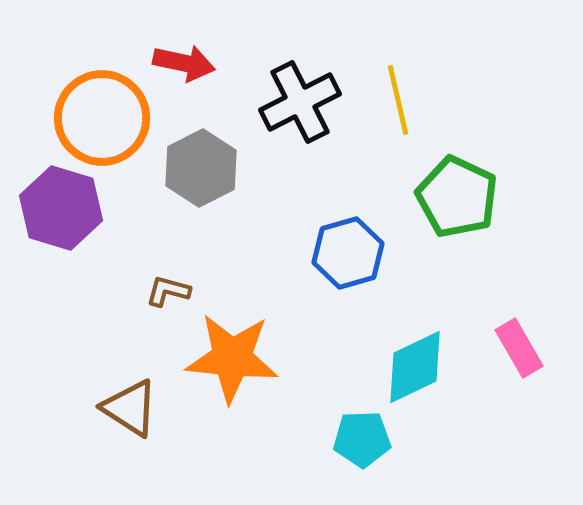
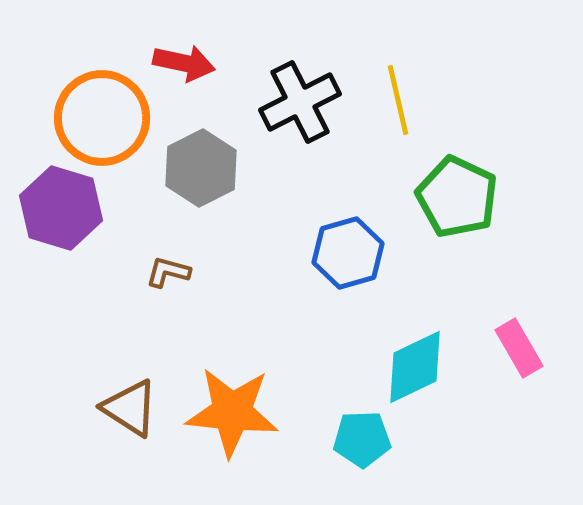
brown L-shape: moved 19 px up
orange star: moved 54 px down
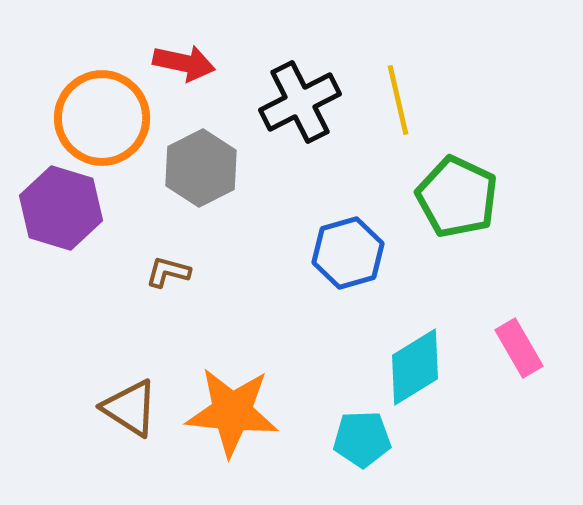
cyan diamond: rotated 6 degrees counterclockwise
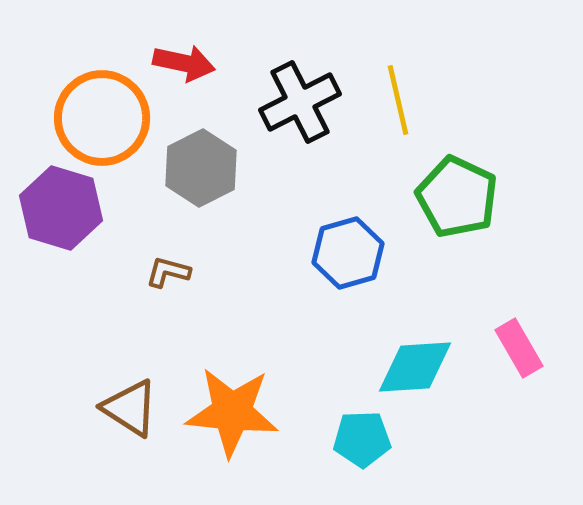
cyan diamond: rotated 28 degrees clockwise
